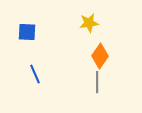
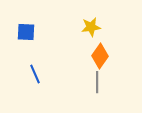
yellow star: moved 2 px right, 4 px down
blue square: moved 1 px left
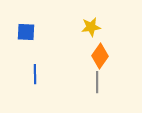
blue line: rotated 24 degrees clockwise
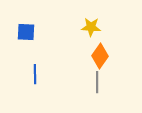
yellow star: rotated 12 degrees clockwise
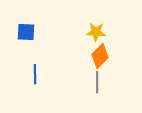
yellow star: moved 5 px right, 5 px down
orange diamond: rotated 10 degrees clockwise
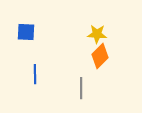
yellow star: moved 1 px right, 2 px down
gray line: moved 16 px left, 6 px down
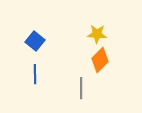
blue square: moved 9 px right, 9 px down; rotated 36 degrees clockwise
orange diamond: moved 4 px down
